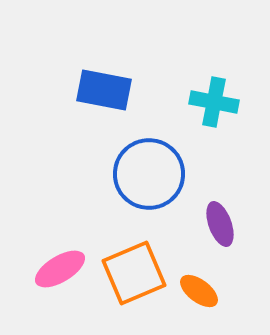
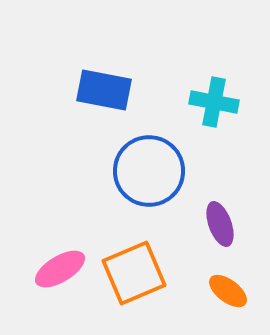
blue circle: moved 3 px up
orange ellipse: moved 29 px right
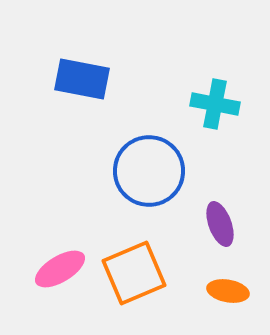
blue rectangle: moved 22 px left, 11 px up
cyan cross: moved 1 px right, 2 px down
orange ellipse: rotated 27 degrees counterclockwise
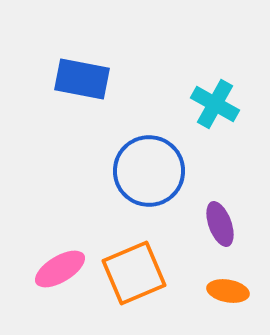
cyan cross: rotated 18 degrees clockwise
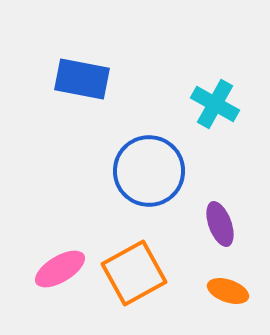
orange square: rotated 6 degrees counterclockwise
orange ellipse: rotated 9 degrees clockwise
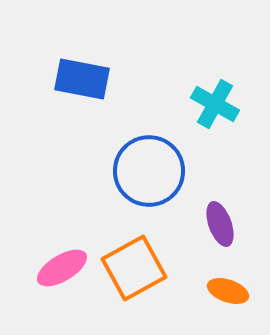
pink ellipse: moved 2 px right, 1 px up
orange square: moved 5 px up
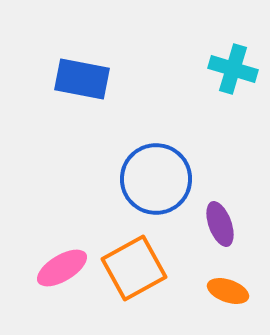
cyan cross: moved 18 px right, 35 px up; rotated 12 degrees counterclockwise
blue circle: moved 7 px right, 8 px down
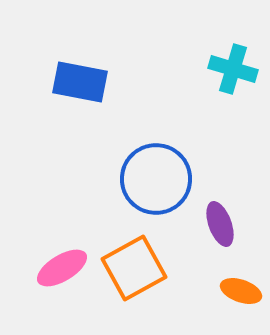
blue rectangle: moved 2 px left, 3 px down
orange ellipse: moved 13 px right
